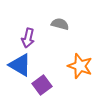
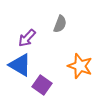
gray semicircle: rotated 96 degrees clockwise
purple arrow: moved 1 px left; rotated 30 degrees clockwise
purple square: rotated 18 degrees counterclockwise
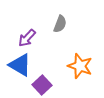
purple square: rotated 12 degrees clockwise
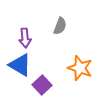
gray semicircle: moved 2 px down
purple arrow: moved 2 px left; rotated 48 degrees counterclockwise
orange star: moved 2 px down
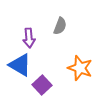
purple arrow: moved 4 px right
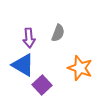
gray semicircle: moved 2 px left, 7 px down
blue triangle: moved 3 px right
